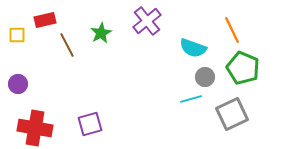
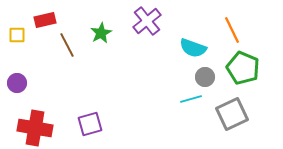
purple circle: moved 1 px left, 1 px up
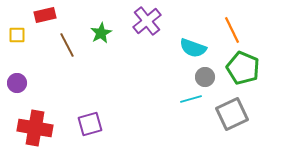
red rectangle: moved 5 px up
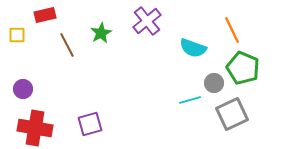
gray circle: moved 9 px right, 6 px down
purple circle: moved 6 px right, 6 px down
cyan line: moved 1 px left, 1 px down
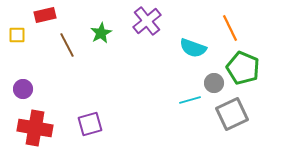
orange line: moved 2 px left, 2 px up
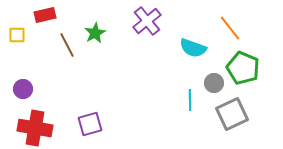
orange line: rotated 12 degrees counterclockwise
green star: moved 6 px left
cyan line: rotated 75 degrees counterclockwise
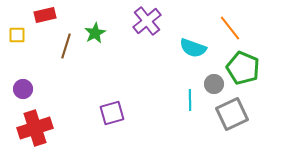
brown line: moved 1 px left, 1 px down; rotated 45 degrees clockwise
gray circle: moved 1 px down
purple square: moved 22 px right, 11 px up
red cross: rotated 28 degrees counterclockwise
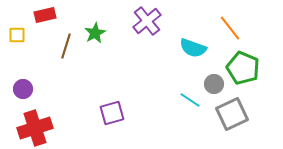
cyan line: rotated 55 degrees counterclockwise
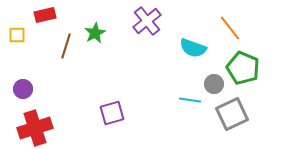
cyan line: rotated 25 degrees counterclockwise
